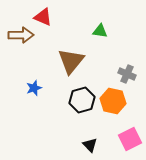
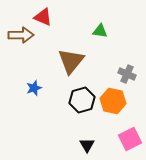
black triangle: moved 3 px left; rotated 14 degrees clockwise
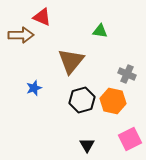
red triangle: moved 1 px left
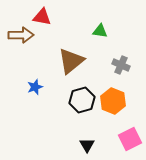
red triangle: rotated 12 degrees counterclockwise
brown triangle: rotated 12 degrees clockwise
gray cross: moved 6 px left, 9 px up
blue star: moved 1 px right, 1 px up
orange hexagon: rotated 10 degrees clockwise
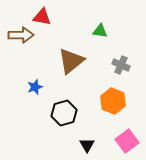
black hexagon: moved 18 px left, 13 px down
pink square: moved 3 px left, 2 px down; rotated 10 degrees counterclockwise
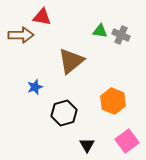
gray cross: moved 30 px up
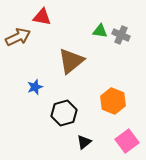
brown arrow: moved 3 px left, 2 px down; rotated 25 degrees counterclockwise
black triangle: moved 3 px left, 3 px up; rotated 21 degrees clockwise
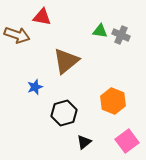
brown arrow: moved 1 px left, 2 px up; rotated 45 degrees clockwise
brown triangle: moved 5 px left
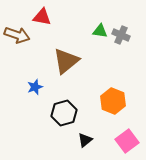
black triangle: moved 1 px right, 2 px up
